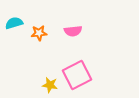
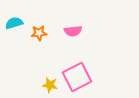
pink square: moved 2 px down
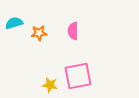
pink semicircle: rotated 96 degrees clockwise
pink square: moved 1 px right, 1 px up; rotated 16 degrees clockwise
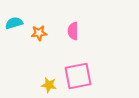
yellow star: moved 1 px left
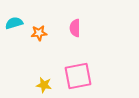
pink semicircle: moved 2 px right, 3 px up
yellow star: moved 5 px left
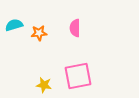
cyan semicircle: moved 2 px down
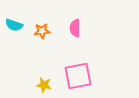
cyan semicircle: rotated 144 degrees counterclockwise
orange star: moved 3 px right, 2 px up
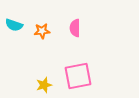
yellow star: rotated 28 degrees counterclockwise
